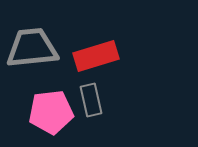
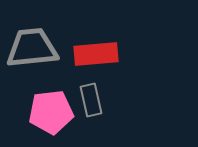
red rectangle: moved 2 px up; rotated 12 degrees clockwise
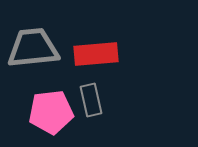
gray trapezoid: moved 1 px right
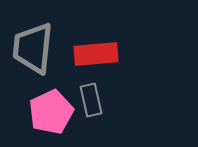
gray trapezoid: rotated 78 degrees counterclockwise
pink pentagon: rotated 18 degrees counterclockwise
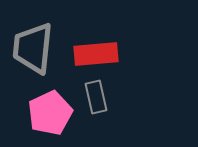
gray rectangle: moved 5 px right, 3 px up
pink pentagon: moved 1 px left, 1 px down
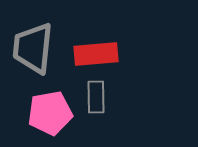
gray rectangle: rotated 12 degrees clockwise
pink pentagon: rotated 15 degrees clockwise
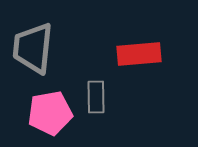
red rectangle: moved 43 px right
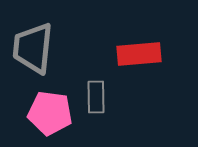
pink pentagon: rotated 18 degrees clockwise
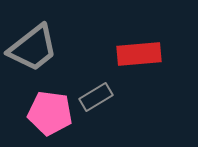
gray trapezoid: rotated 134 degrees counterclockwise
gray rectangle: rotated 60 degrees clockwise
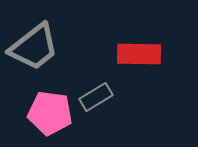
gray trapezoid: moved 1 px right, 1 px up
red rectangle: rotated 6 degrees clockwise
